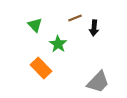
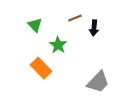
green star: moved 1 px down
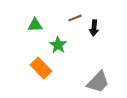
green triangle: rotated 49 degrees counterclockwise
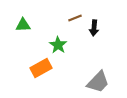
green triangle: moved 12 px left
orange rectangle: rotated 75 degrees counterclockwise
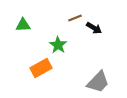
black arrow: rotated 63 degrees counterclockwise
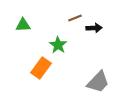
black arrow: rotated 35 degrees counterclockwise
orange rectangle: rotated 25 degrees counterclockwise
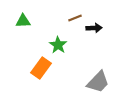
green triangle: moved 4 px up
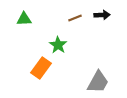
green triangle: moved 1 px right, 2 px up
black arrow: moved 8 px right, 13 px up
gray trapezoid: rotated 15 degrees counterclockwise
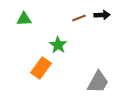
brown line: moved 4 px right
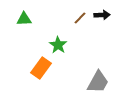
brown line: moved 1 px right; rotated 24 degrees counterclockwise
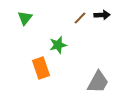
green triangle: moved 1 px right, 1 px up; rotated 49 degrees counterclockwise
green star: rotated 24 degrees clockwise
orange rectangle: rotated 55 degrees counterclockwise
